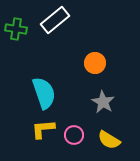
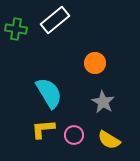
cyan semicircle: moved 5 px right; rotated 12 degrees counterclockwise
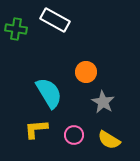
white rectangle: rotated 68 degrees clockwise
orange circle: moved 9 px left, 9 px down
yellow L-shape: moved 7 px left
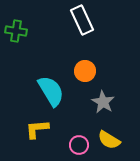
white rectangle: moved 27 px right; rotated 36 degrees clockwise
green cross: moved 2 px down
orange circle: moved 1 px left, 1 px up
cyan semicircle: moved 2 px right, 2 px up
yellow L-shape: moved 1 px right
pink circle: moved 5 px right, 10 px down
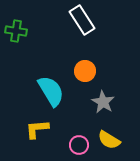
white rectangle: rotated 8 degrees counterclockwise
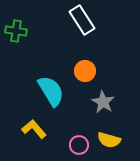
yellow L-shape: moved 3 px left; rotated 55 degrees clockwise
yellow semicircle: rotated 15 degrees counterclockwise
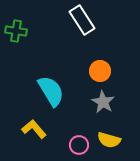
orange circle: moved 15 px right
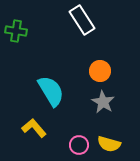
yellow L-shape: moved 1 px up
yellow semicircle: moved 4 px down
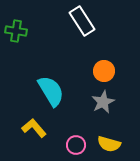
white rectangle: moved 1 px down
orange circle: moved 4 px right
gray star: rotated 15 degrees clockwise
pink circle: moved 3 px left
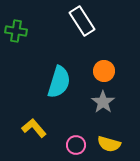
cyan semicircle: moved 8 px right, 9 px up; rotated 48 degrees clockwise
gray star: rotated 10 degrees counterclockwise
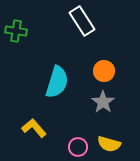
cyan semicircle: moved 2 px left
pink circle: moved 2 px right, 2 px down
